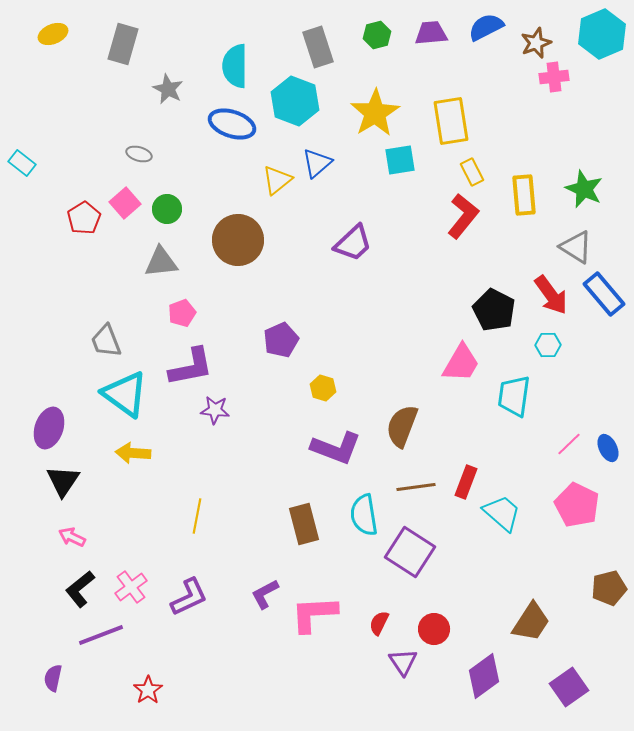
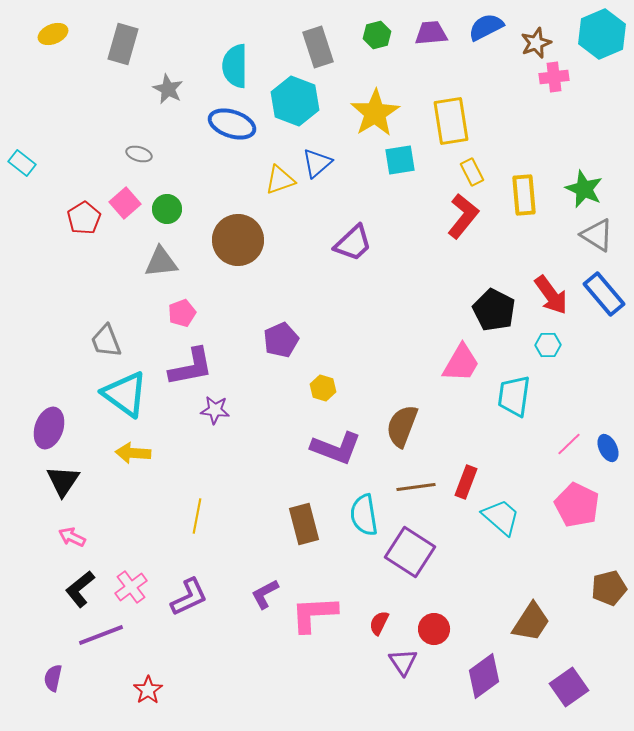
yellow triangle at (277, 180): moved 3 px right; rotated 20 degrees clockwise
gray triangle at (576, 247): moved 21 px right, 12 px up
cyan trapezoid at (502, 513): moved 1 px left, 4 px down
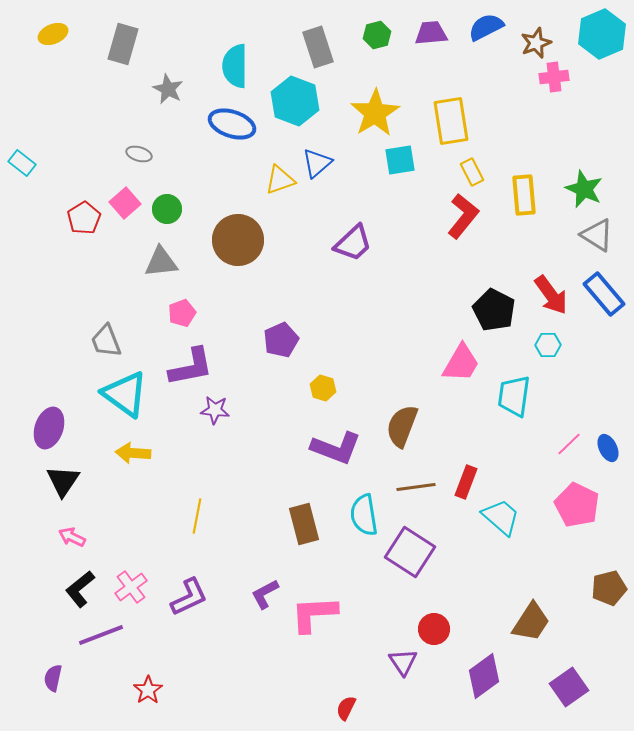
red semicircle at (379, 623): moved 33 px left, 85 px down
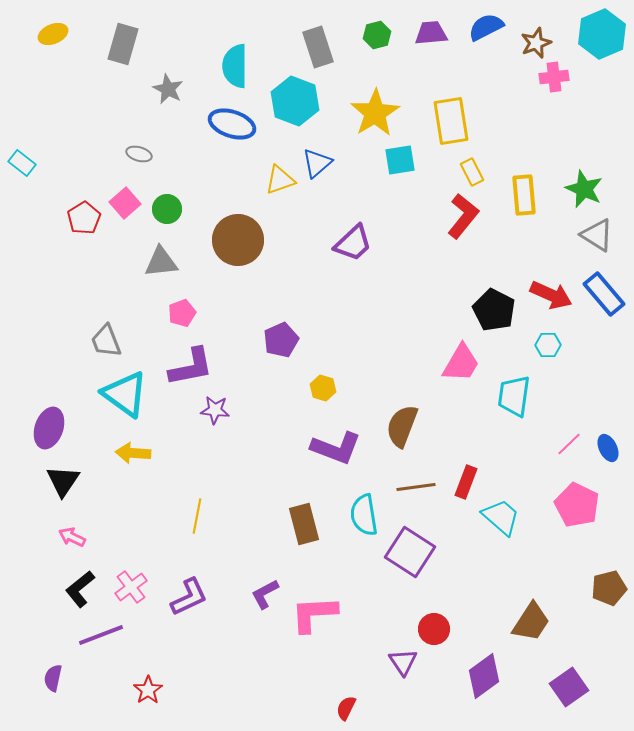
red arrow at (551, 295): rotated 30 degrees counterclockwise
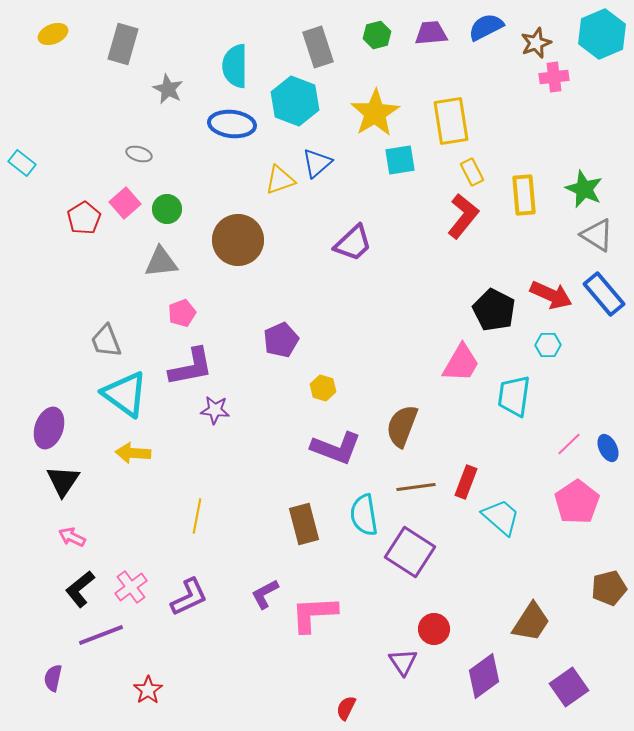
blue ellipse at (232, 124): rotated 12 degrees counterclockwise
pink pentagon at (577, 505): moved 3 px up; rotated 12 degrees clockwise
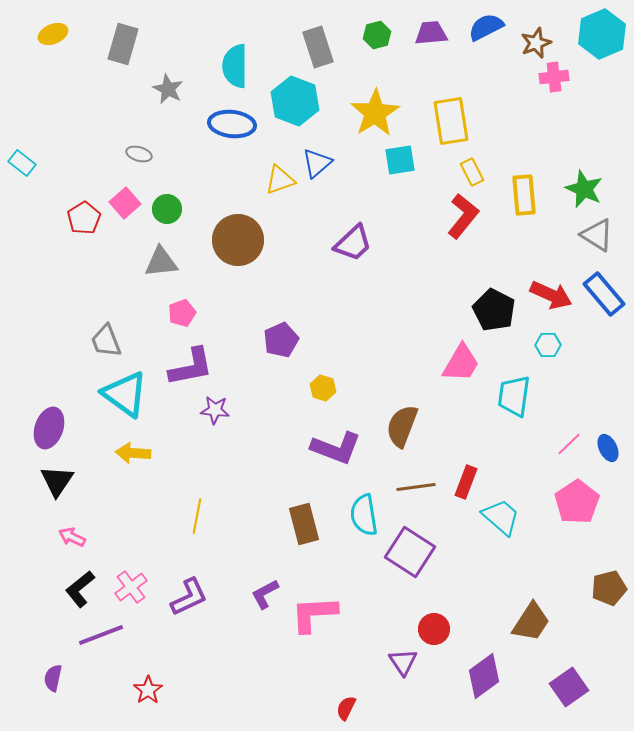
black triangle at (63, 481): moved 6 px left
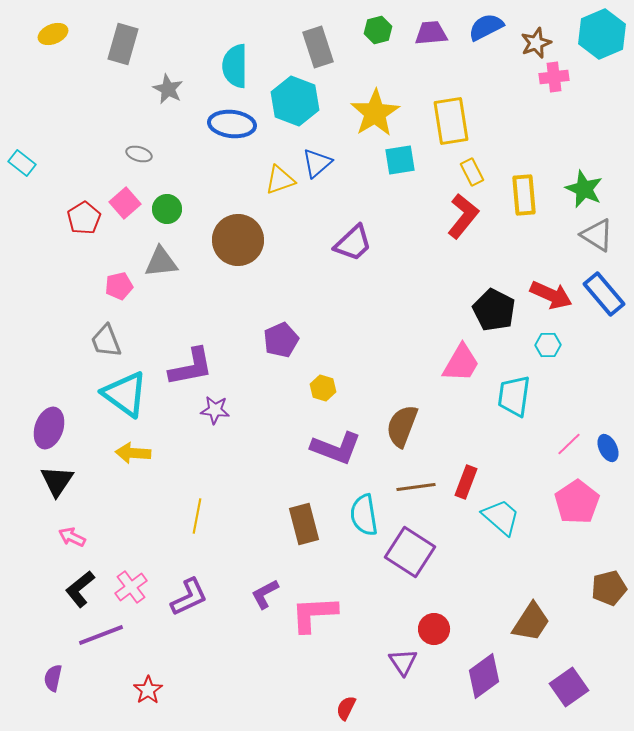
green hexagon at (377, 35): moved 1 px right, 5 px up
pink pentagon at (182, 313): moved 63 px left, 27 px up; rotated 8 degrees clockwise
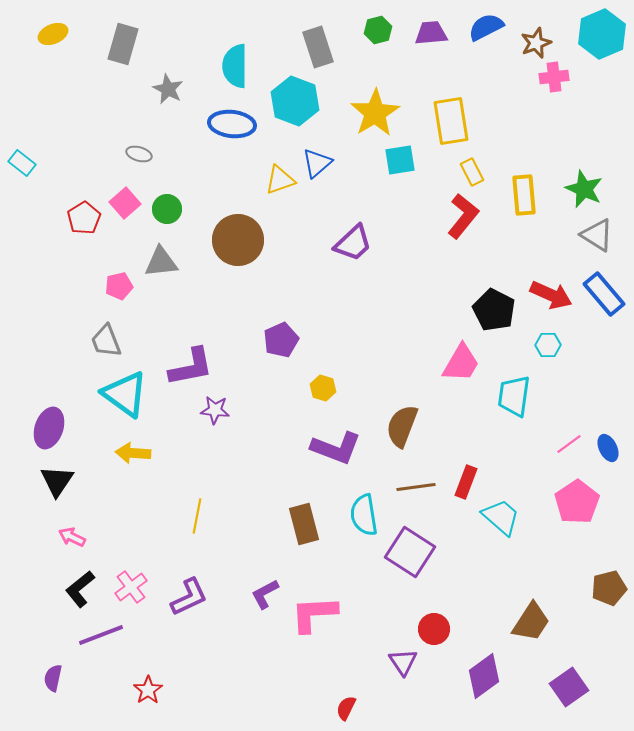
pink line at (569, 444): rotated 8 degrees clockwise
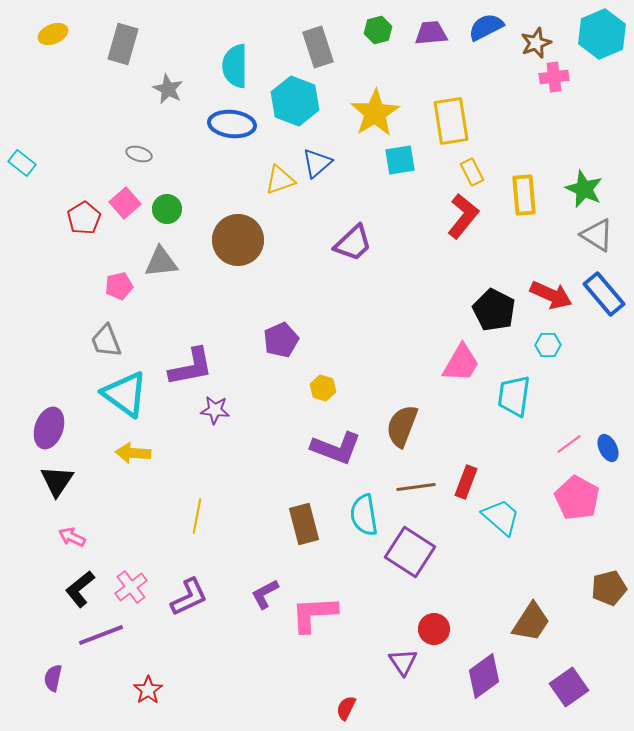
pink pentagon at (577, 502): moved 4 px up; rotated 9 degrees counterclockwise
